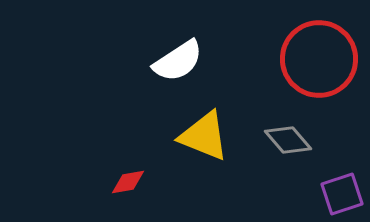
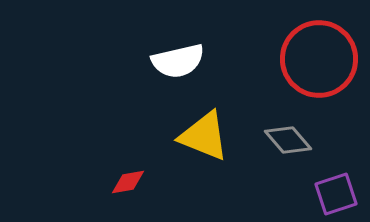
white semicircle: rotated 20 degrees clockwise
purple square: moved 6 px left
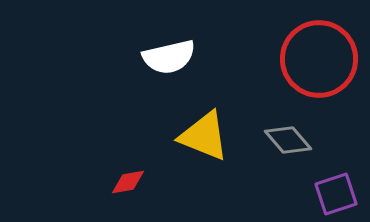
white semicircle: moved 9 px left, 4 px up
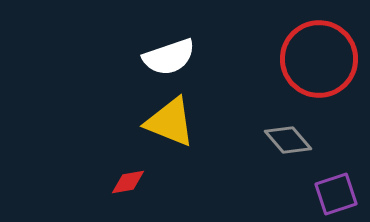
white semicircle: rotated 6 degrees counterclockwise
yellow triangle: moved 34 px left, 14 px up
